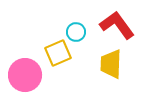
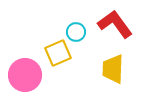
red L-shape: moved 2 px left, 1 px up
yellow trapezoid: moved 2 px right, 5 px down
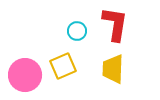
red L-shape: rotated 45 degrees clockwise
cyan circle: moved 1 px right, 1 px up
yellow square: moved 5 px right, 13 px down
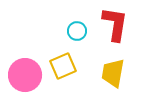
yellow trapezoid: moved 4 px down; rotated 8 degrees clockwise
